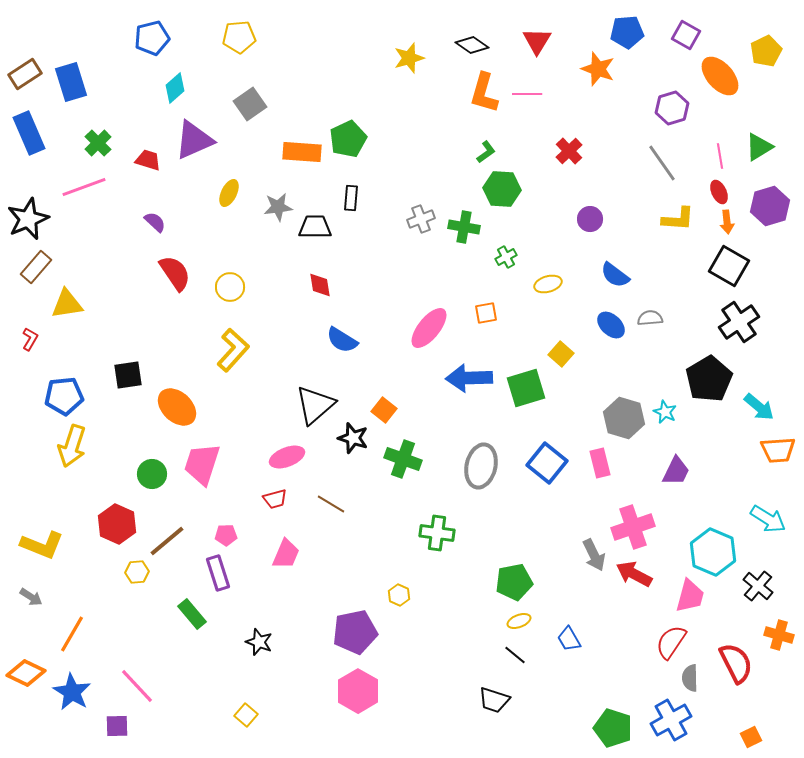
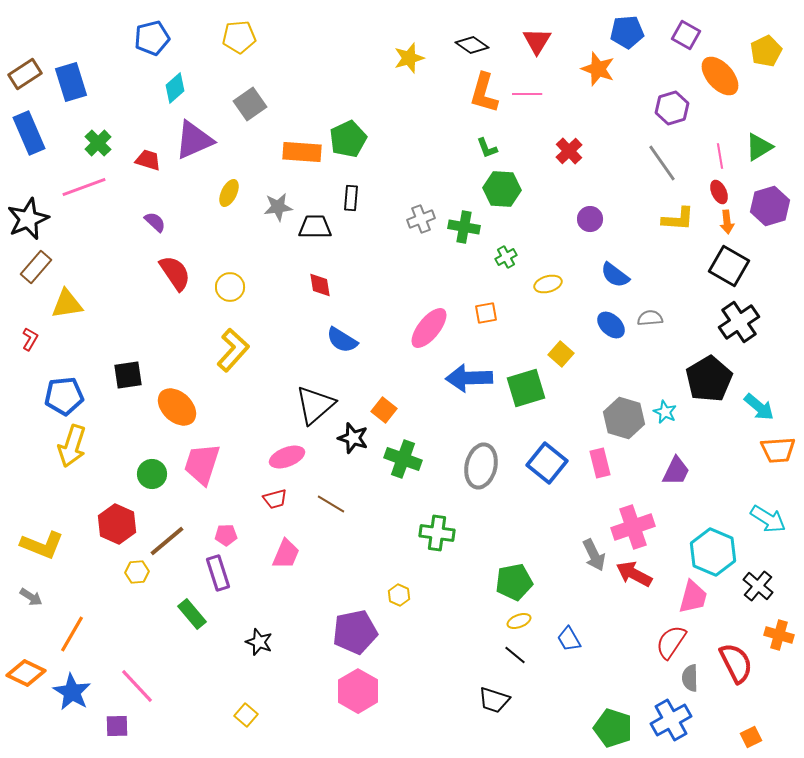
green L-shape at (486, 152): moved 1 px right, 4 px up; rotated 105 degrees clockwise
pink trapezoid at (690, 596): moved 3 px right, 1 px down
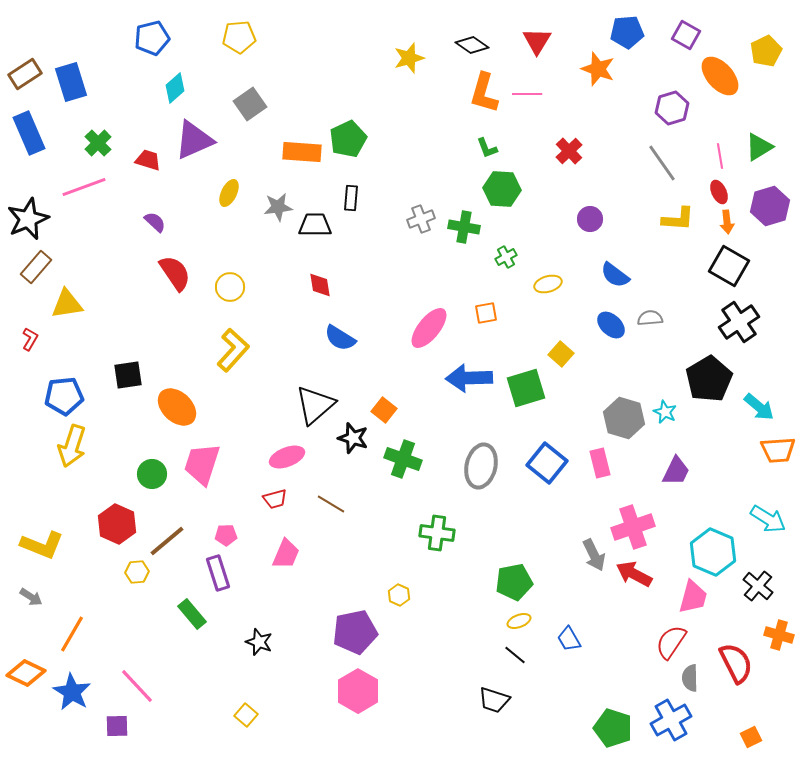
black trapezoid at (315, 227): moved 2 px up
blue semicircle at (342, 340): moved 2 px left, 2 px up
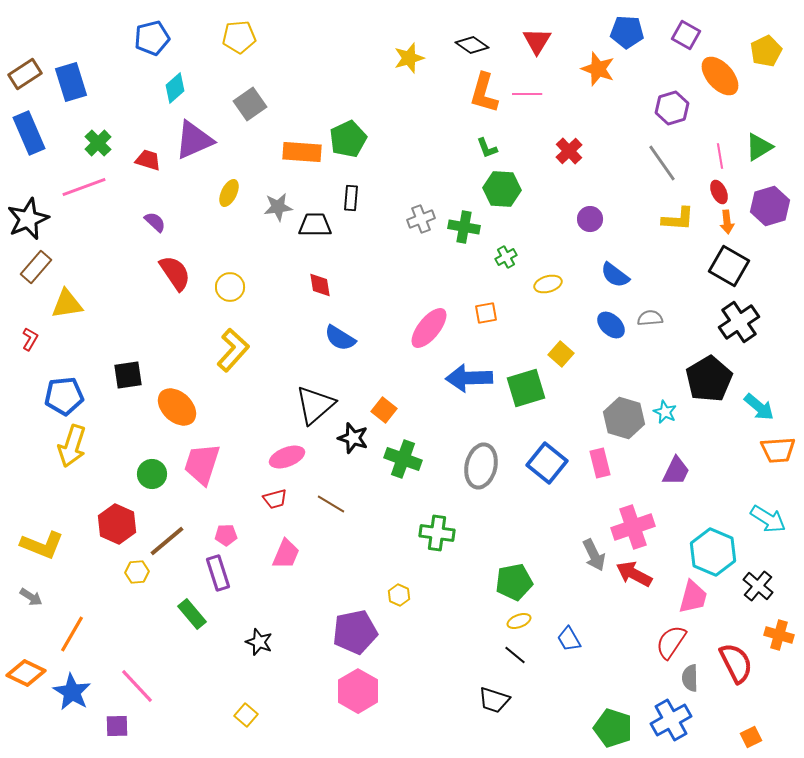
blue pentagon at (627, 32): rotated 8 degrees clockwise
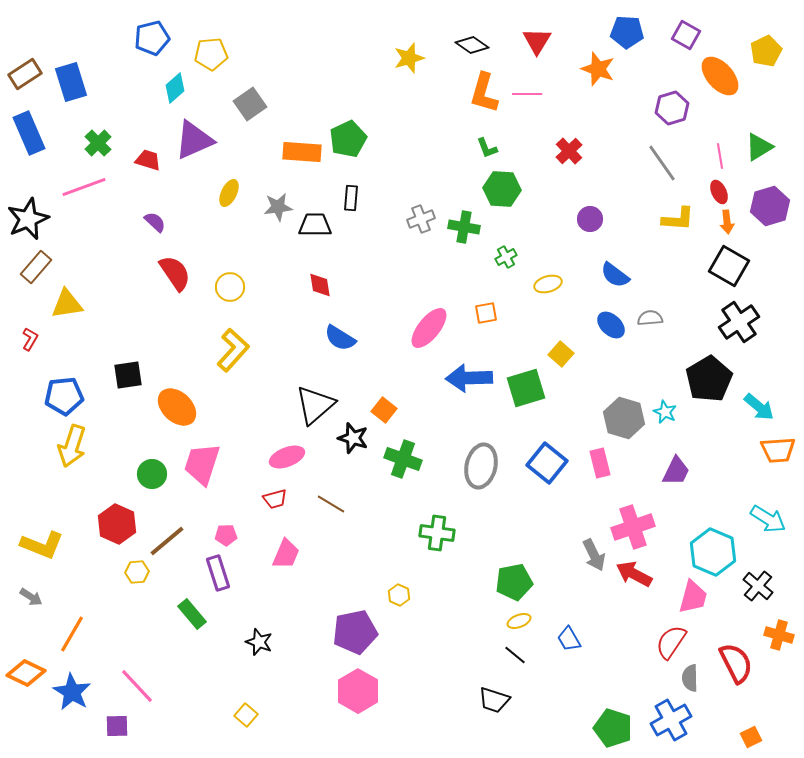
yellow pentagon at (239, 37): moved 28 px left, 17 px down
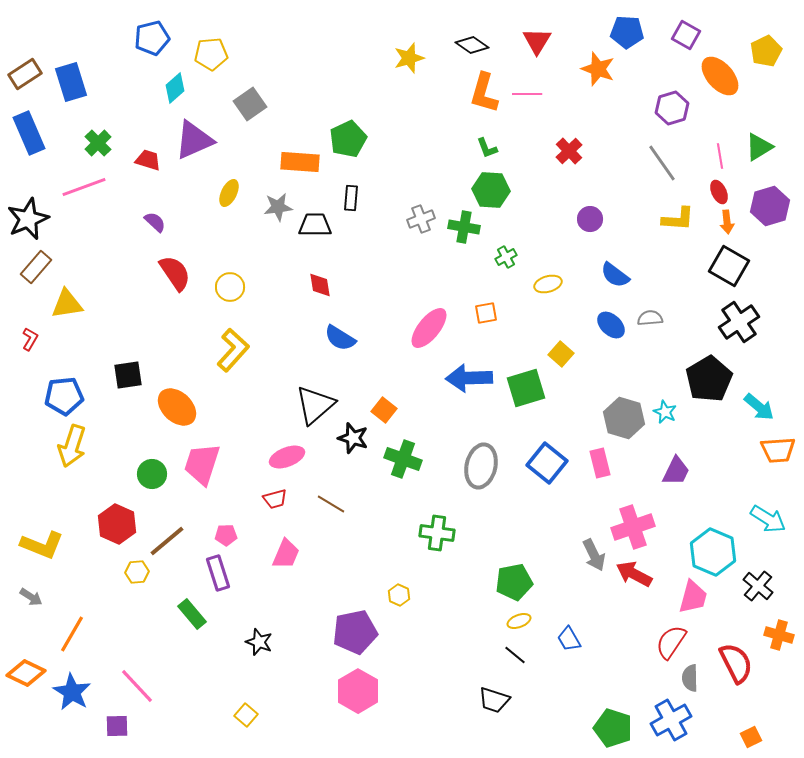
orange rectangle at (302, 152): moved 2 px left, 10 px down
green hexagon at (502, 189): moved 11 px left, 1 px down
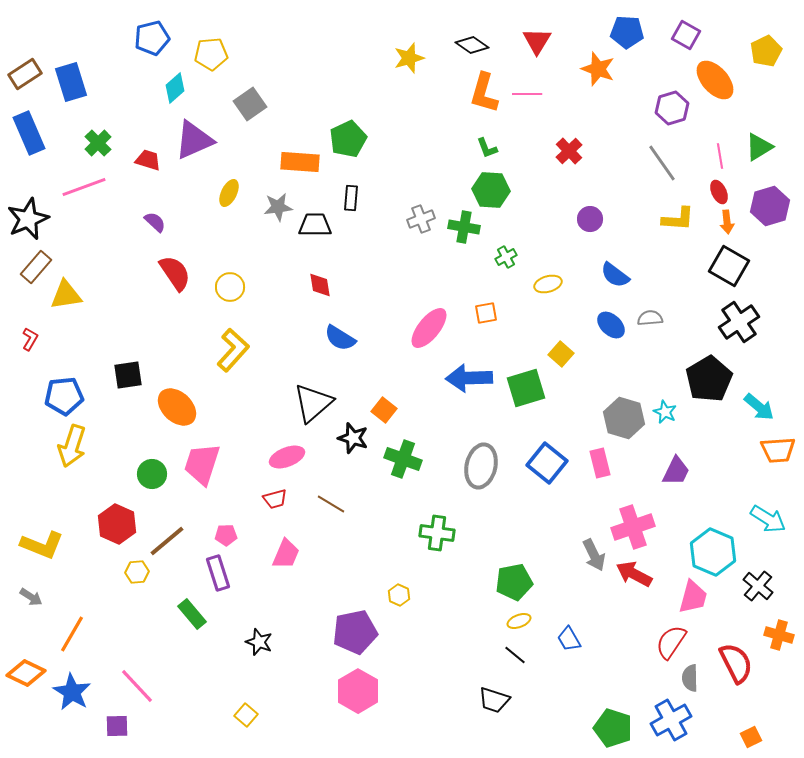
orange ellipse at (720, 76): moved 5 px left, 4 px down
yellow triangle at (67, 304): moved 1 px left, 9 px up
black triangle at (315, 405): moved 2 px left, 2 px up
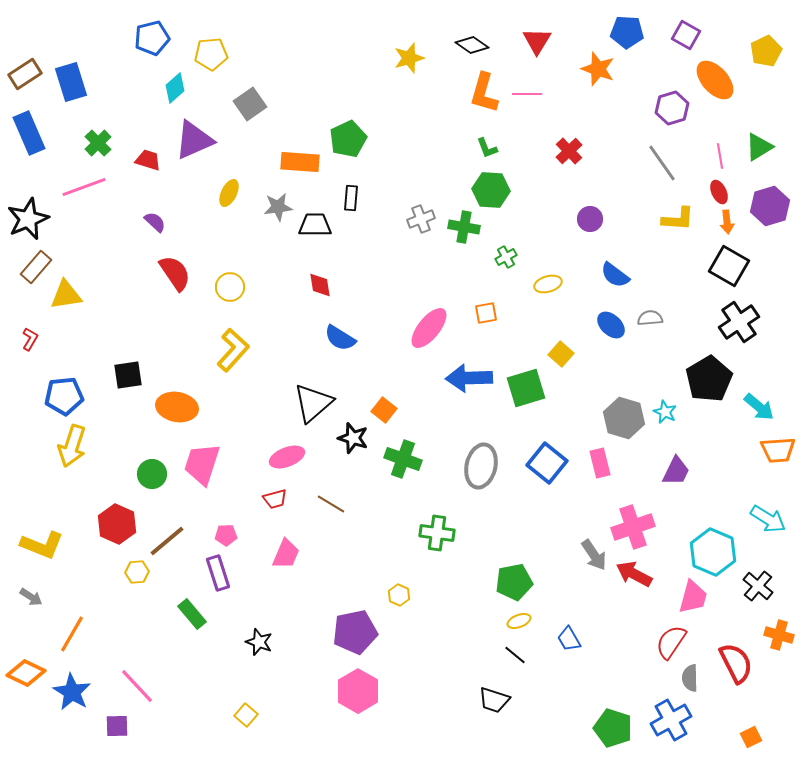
orange ellipse at (177, 407): rotated 33 degrees counterclockwise
gray arrow at (594, 555): rotated 8 degrees counterclockwise
